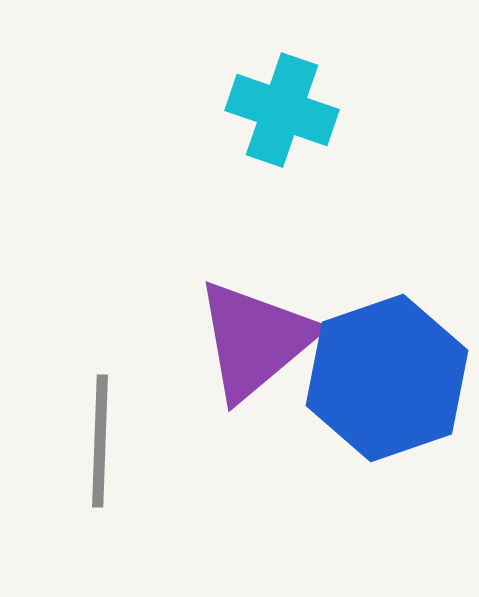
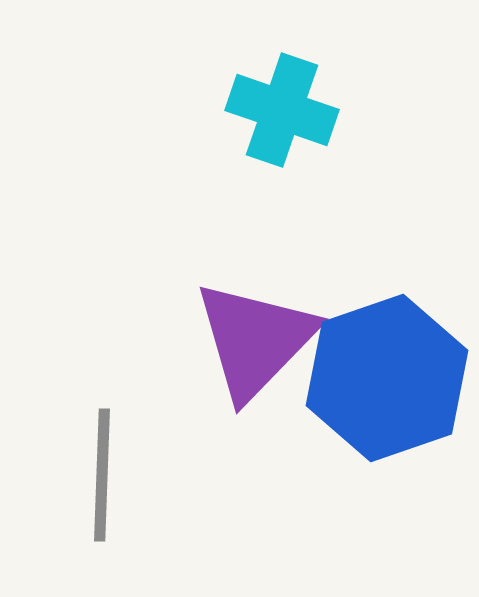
purple triangle: rotated 6 degrees counterclockwise
gray line: moved 2 px right, 34 px down
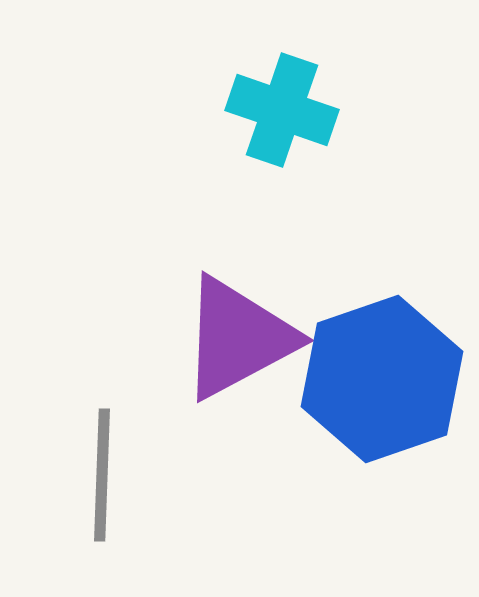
purple triangle: moved 17 px left, 2 px up; rotated 18 degrees clockwise
blue hexagon: moved 5 px left, 1 px down
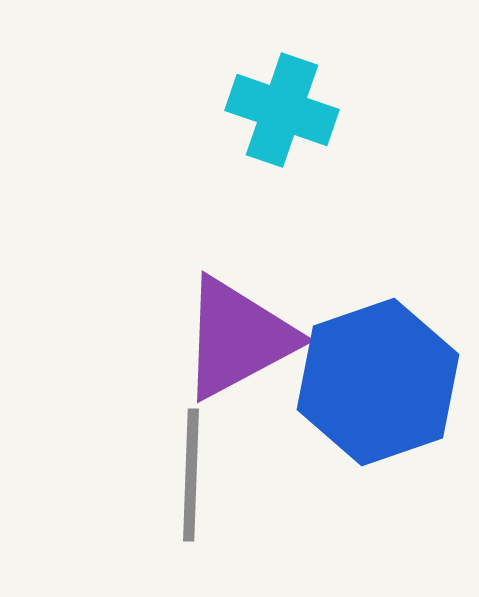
blue hexagon: moved 4 px left, 3 px down
gray line: moved 89 px right
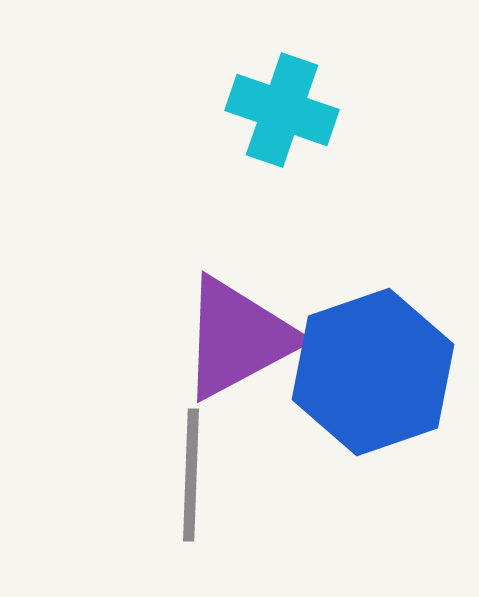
blue hexagon: moved 5 px left, 10 px up
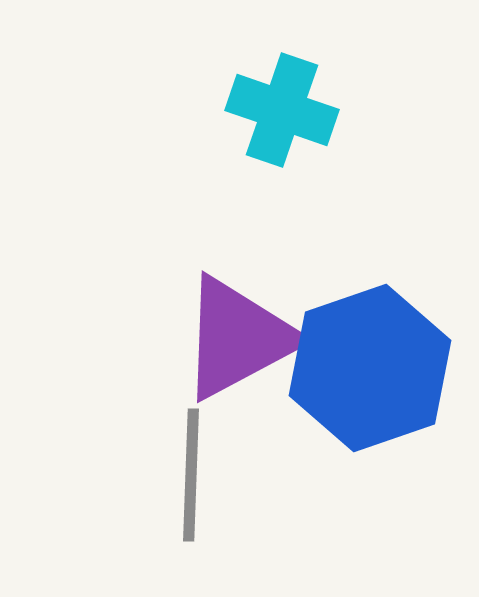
blue hexagon: moved 3 px left, 4 px up
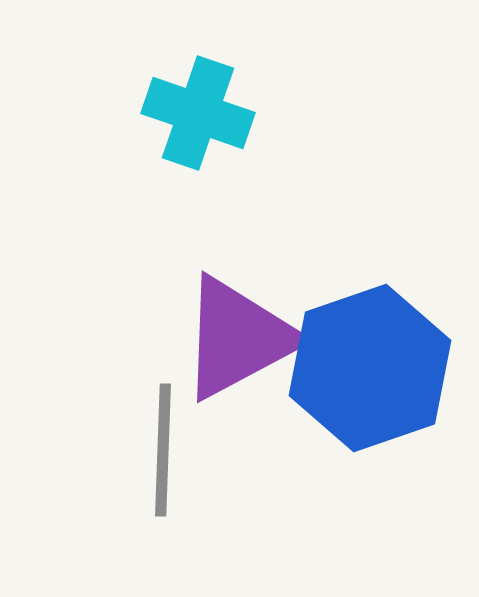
cyan cross: moved 84 px left, 3 px down
gray line: moved 28 px left, 25 px up
